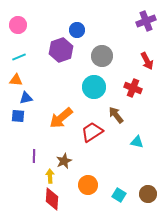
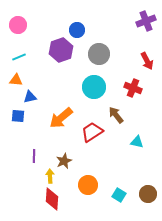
gray circle: moved 3 px left, 2 px up
blue triangle: moved 4 px right, 1 px up
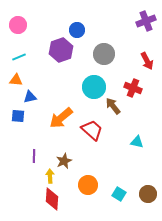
gray circle: moved 5 px right
brown arrow: moved 3 px left, 9 px up
red trapezoid: moved 2 px up; rotated 75 degrees clockwise
cyan square: moved 1 px up
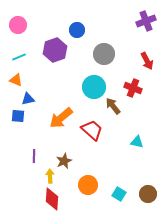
purple hexagon: moved 6 px left
orange triangle: rotated 16 degrees clockwise
blue triangle: moved 2 px left, 2 px down
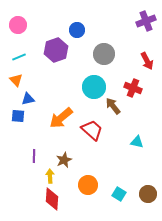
purple hexagon: moved 1 px right
orange triangle: rotated 24 degrees clockwise
brown star: moved 1 px up
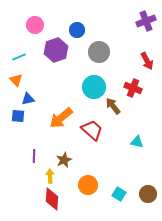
pink circle: moved 17 px right
gray circle: moved 5 px left, 2 px up
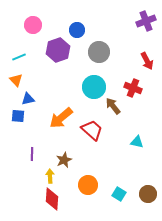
pink circle: moved 2 px left
purple hexagon: moved 2 px right
purple line: moved 2 px left, 2 px up
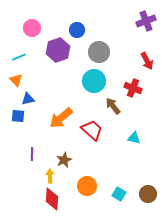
pink circle: moved 1 px left, 3 px down
cyan circle: moved 6 px up
cyan triangle: moved 3 px left, 4 px up
orange circle: moved 1 px left, 1 px down
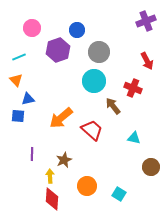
brown circle: moved 3 px right, 27 px up
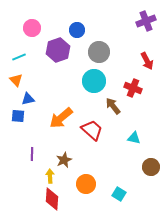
orange circle: moved 1 px left, 2 px up
